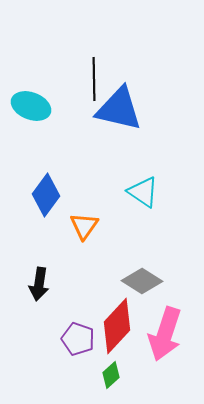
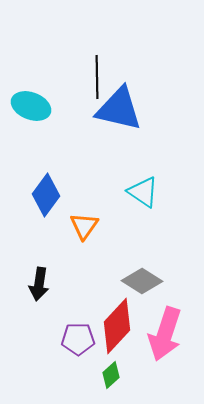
black line: moved 3 px right, 2 px up
purple pentagon: rotated 20 degrees counterclockwise
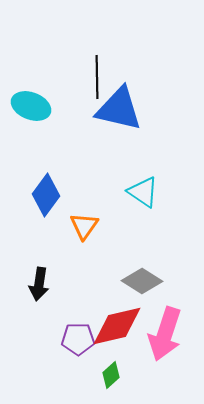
red diamond: rotated 34 degrees clockwise
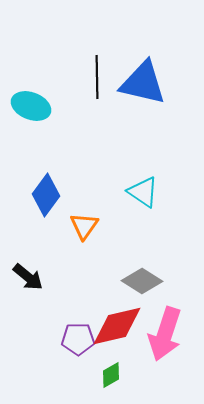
blue triangle: moved 24 px right, 26 px up
black arrow: moved 11 px left, 7 px up; rotated 60 degrees counterclockwise
green diamond: rotated 12 degrees clockwise
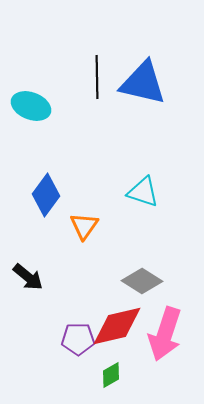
cyan triangle: rotated 16 degrees counterclockwise
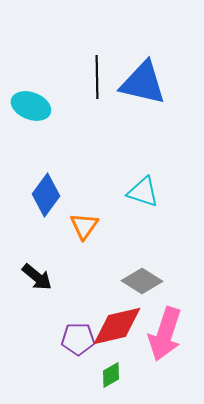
black arrow: moved 9 px right
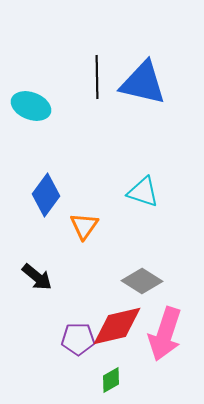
green diamond: moved 5 px down
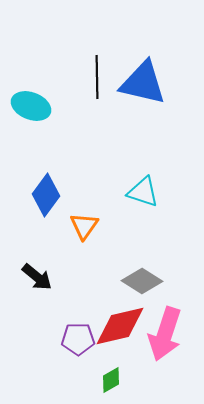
red diamond: moved 3 px right
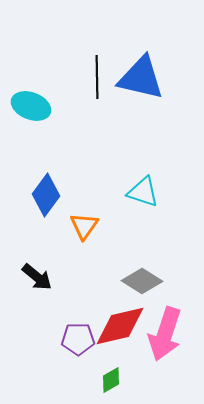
blue triangle: moved 2 px left, 5 px up
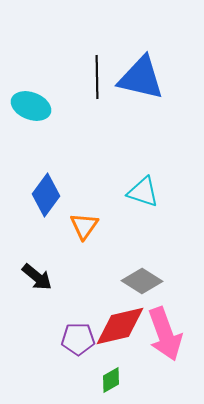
pink arrow: rotated 38 degrees counterclockwise
